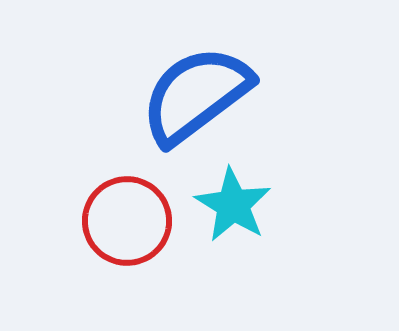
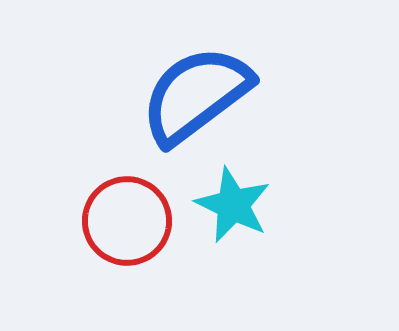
cyan star: rotated 6 degrees counterclockwise
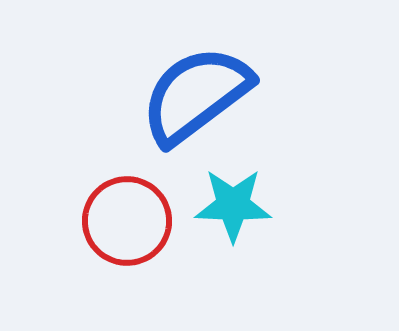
cyan star: rotated 24 degrees counterclockwise
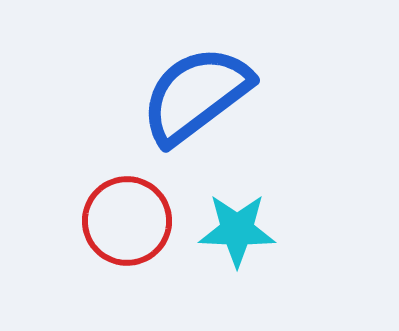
cyan star: moved 4 px right, 25 px down
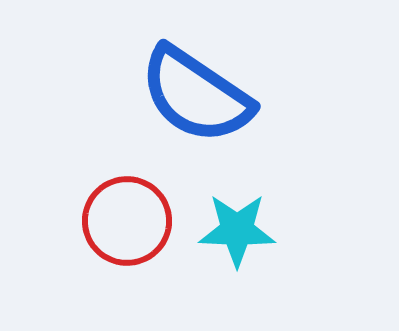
blue semicircle: rotated 109 degrees counterclockwise
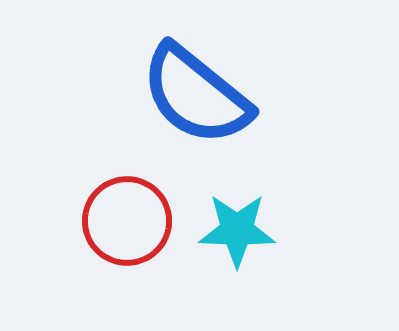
blue semicircle: rotated 5 degrees clockwise
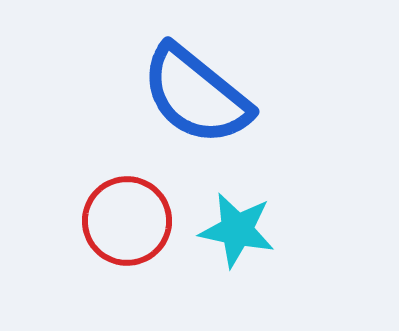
cyan star: rotated 10 degrees clockwise
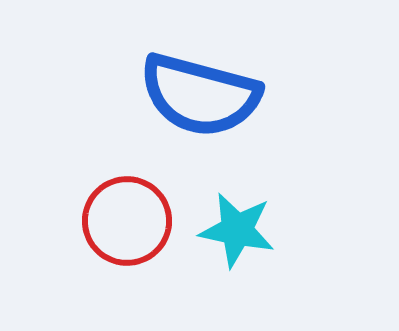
blue semicircle: moved 4 px right; rotated 24 degrees counterclockwise
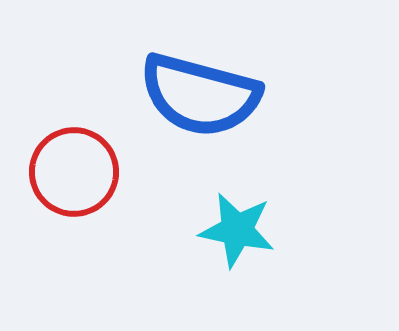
red circle: moved 53 px left, 49 px up
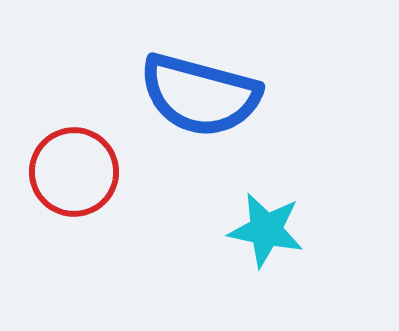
cyan star: moved 29 px right
